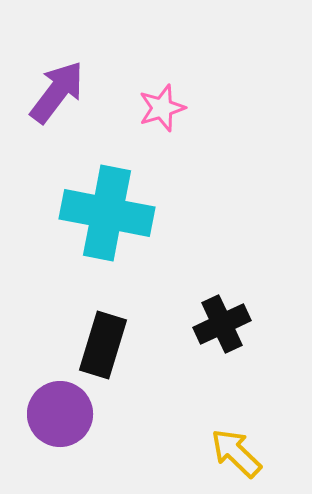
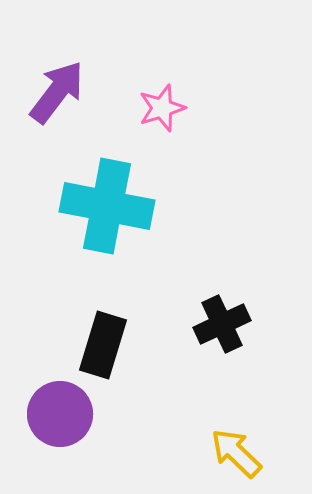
cyan cross: moved 7 px up
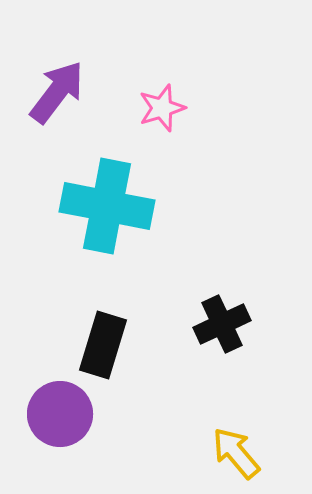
yellow arrow: rotated 6 degrees clockwise
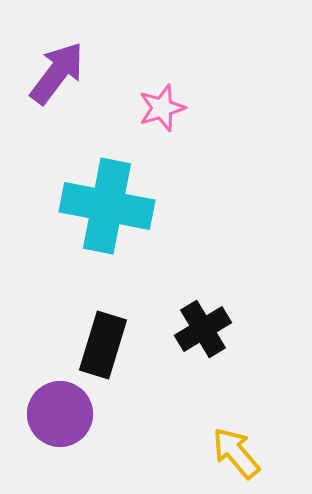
purple arrow: moved 19 px up
black cross: moved 19 px left, 5 px down; rotated 6 degrees counterclockwise
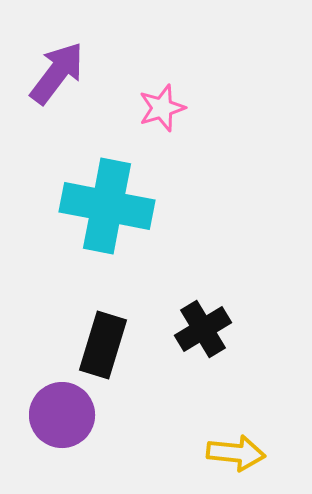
purple circle: moved 2 px right, 1 px down
yellow arrow: rotated 136 degrees clockwise
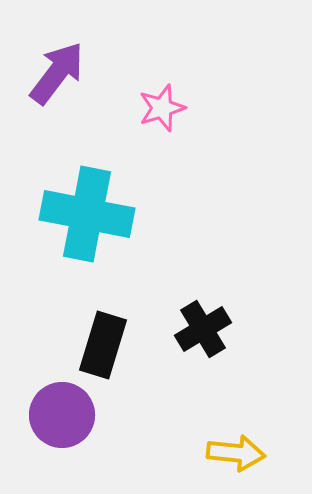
cyan cross: moved 20 px left, 8 px down
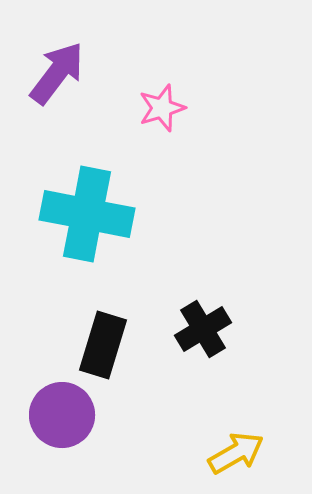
yellow arrow: rotated 36 degrees counterclockwise
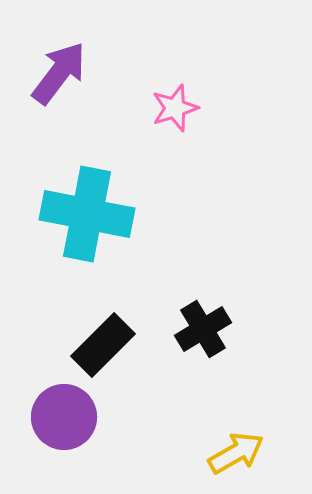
purple arrow: moved 2 px right
pink star: moved 13 px right
black rectangle: rotated 28 degrees clockwise
purple circle: moved 2 px right, 2 px down
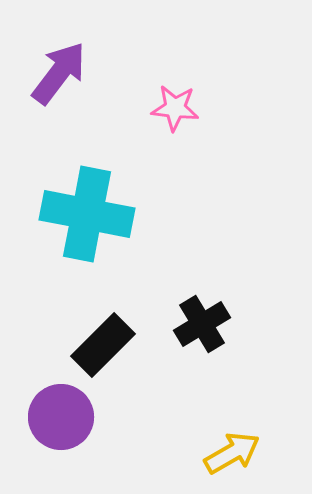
pink star: rotated 24 degrees clockwise
black cross: moved 1 px left, 5 px up
purple circle: moved 3 px left
yellow arrow: moved 4 px left
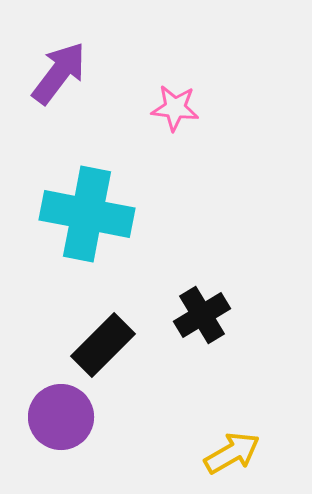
black cross: moved 9 px up
